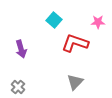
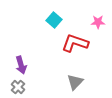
purple arrow: moved 16 px down
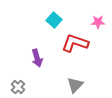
purple arrow: moved 16 px right, 7 px up
gray triangle: moved 3 px down
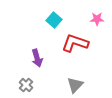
pink star: moved 1 px left, 3 px up
gray cross: moved 8 px right, 2 px up
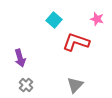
pink star: rotated 16 degrees clockwise
red L-shape: moved 1 px right, 1 px up
purple arrow: moved 17 px left
